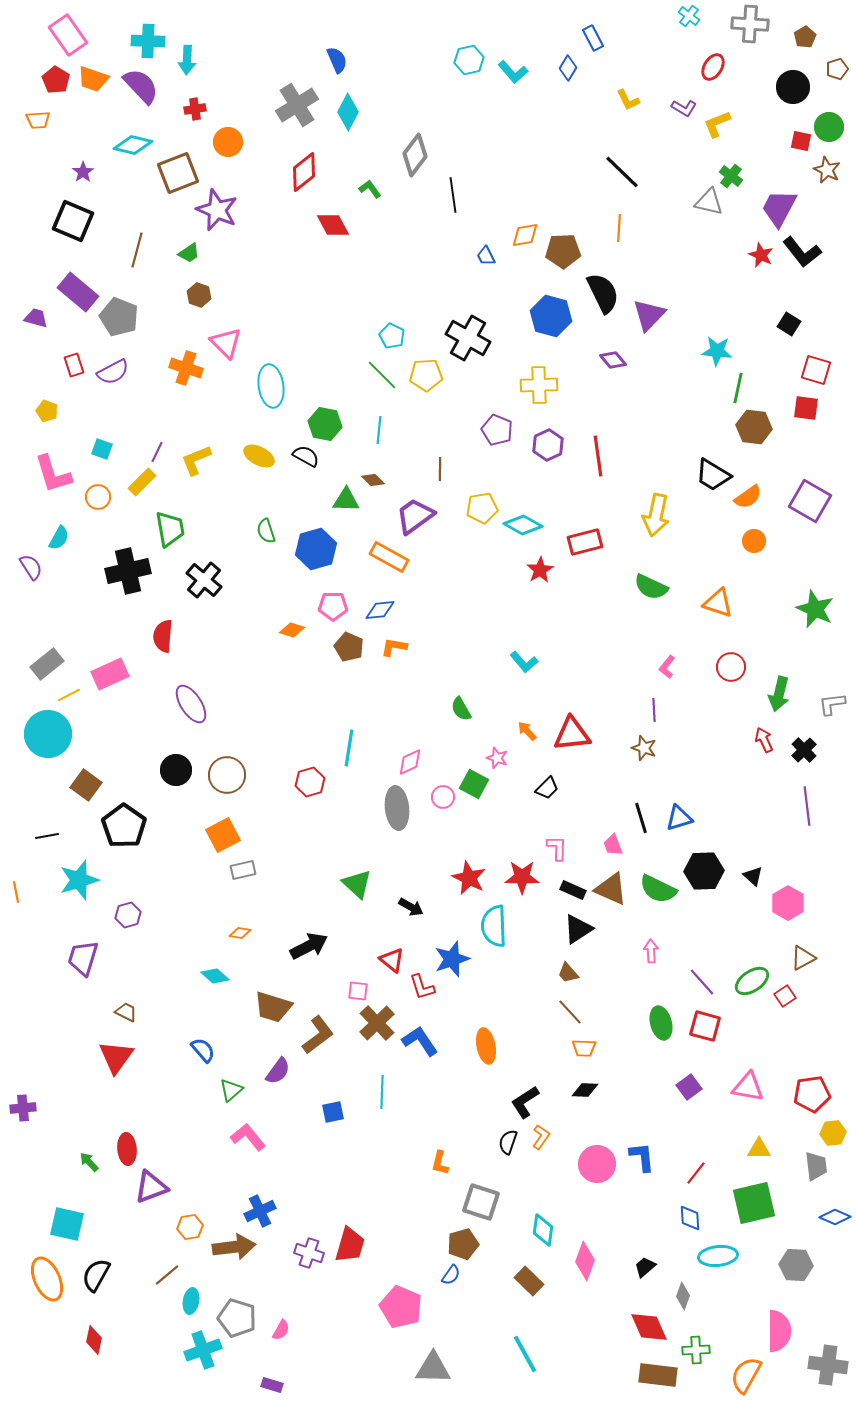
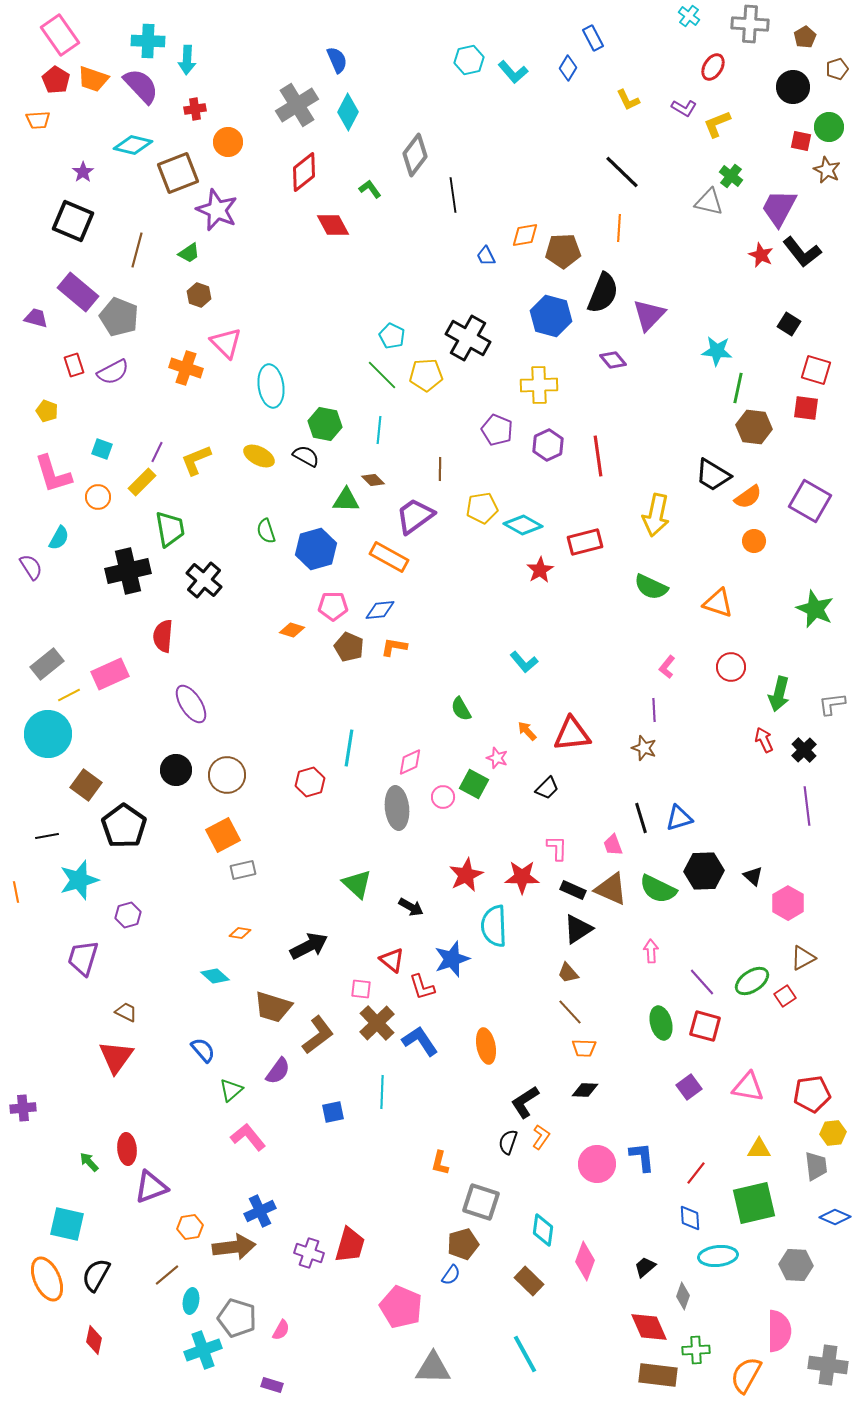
pink rectangle at (68, 35): moved 8 px left
black semicircle at (603, 293): rotated 48 degrees clockwise
red star at (469, 878): moved 3 px left, 3 px up; rotated 20 degrees clockwise
pink square at (358, 991): moved 3 px right, 2 px up
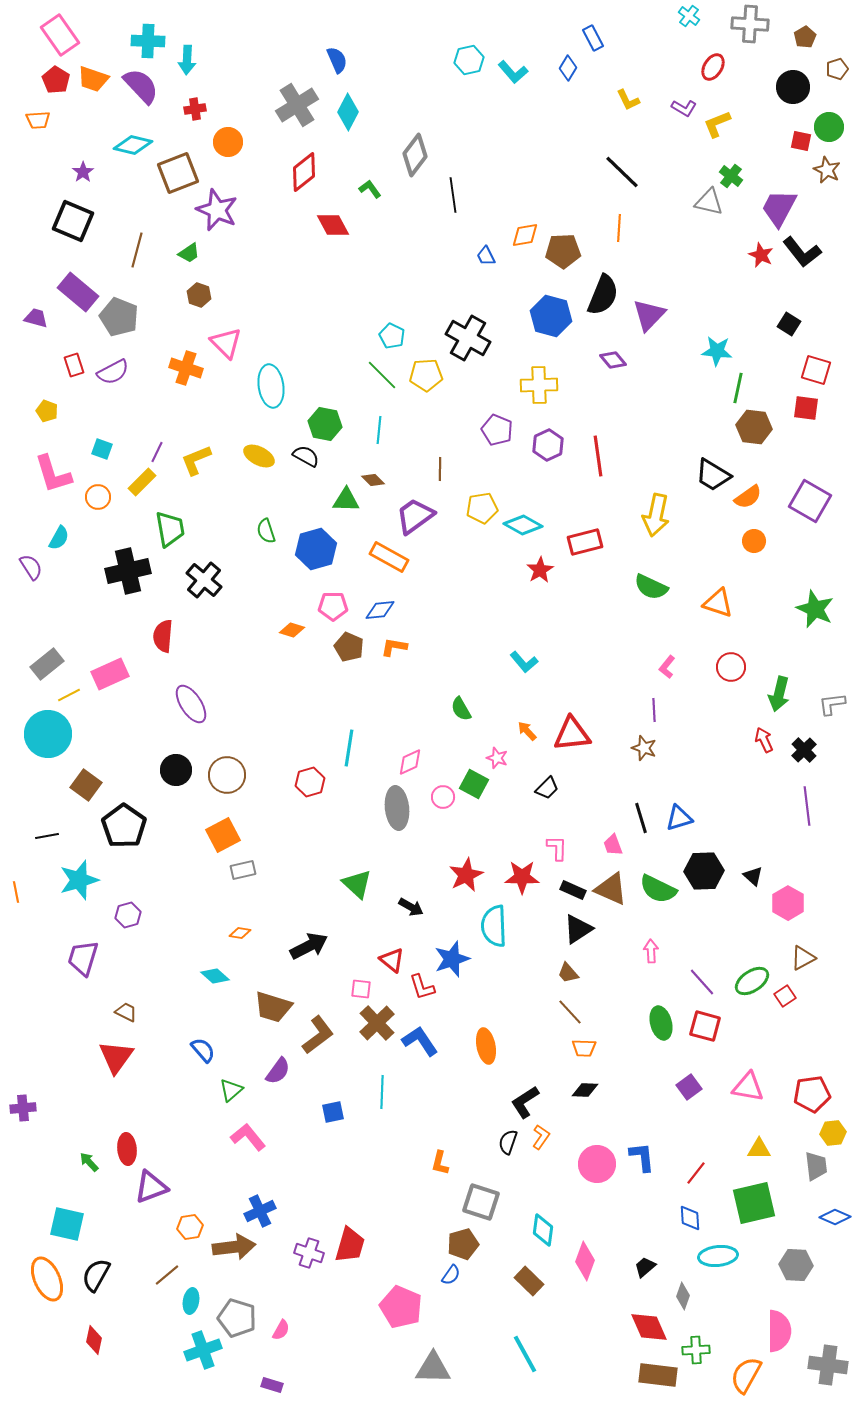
black semicircle at (603, 293): moved 2 px down
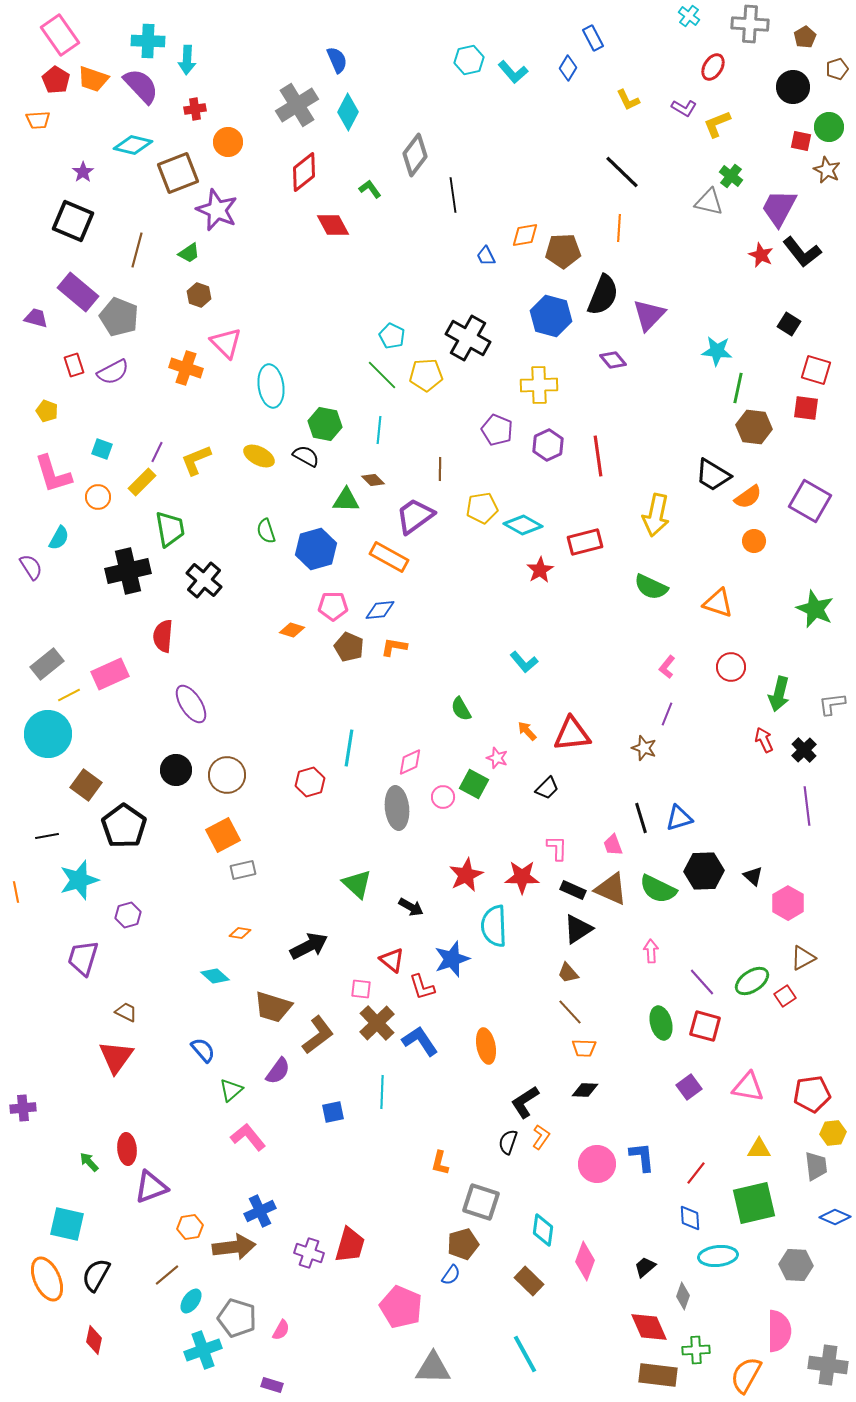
purple line at (654, 710): moved 13 px right, 4 px down; rotated 25 degrees clockwise
cyan ellipse at (191, 1301): rotated 25 degrees clockwise
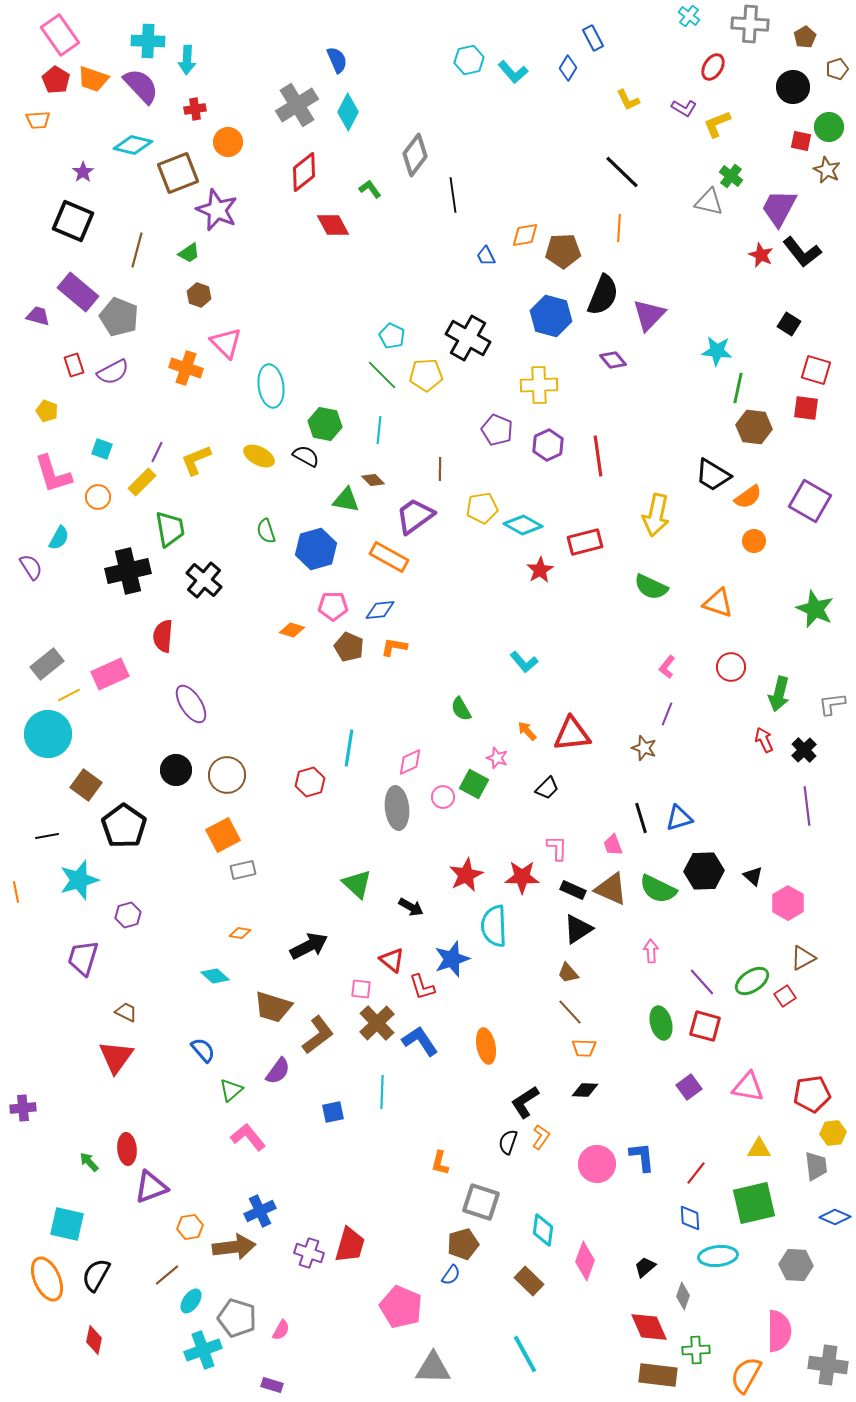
purple trapezoid at (36, 318): moved 2 px right, 2 px up
green triangle at (346, 500): rotated 8 degrees clockwise
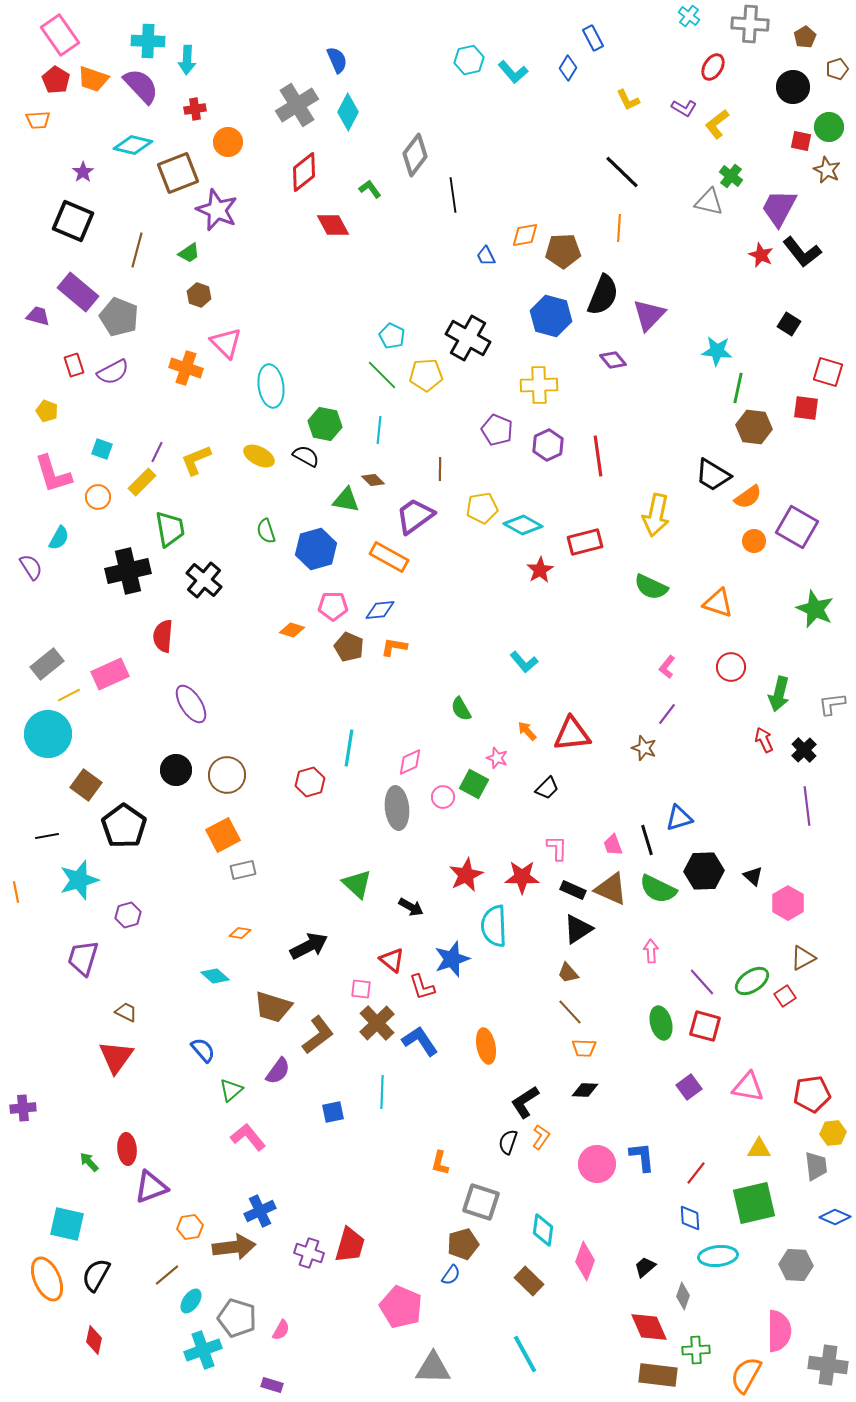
yellow L-shape at (717, 124): rotated 16 degrees counterclockwise
red square at (816, 370): moved 12 px right, 2 px down
purple square at (810, 501): moved 13 px left, 26 px down
purple line at (667, 714): rotated 15 degrees clockwise
black line at (641, 818): moved 6 px right, 22 px down
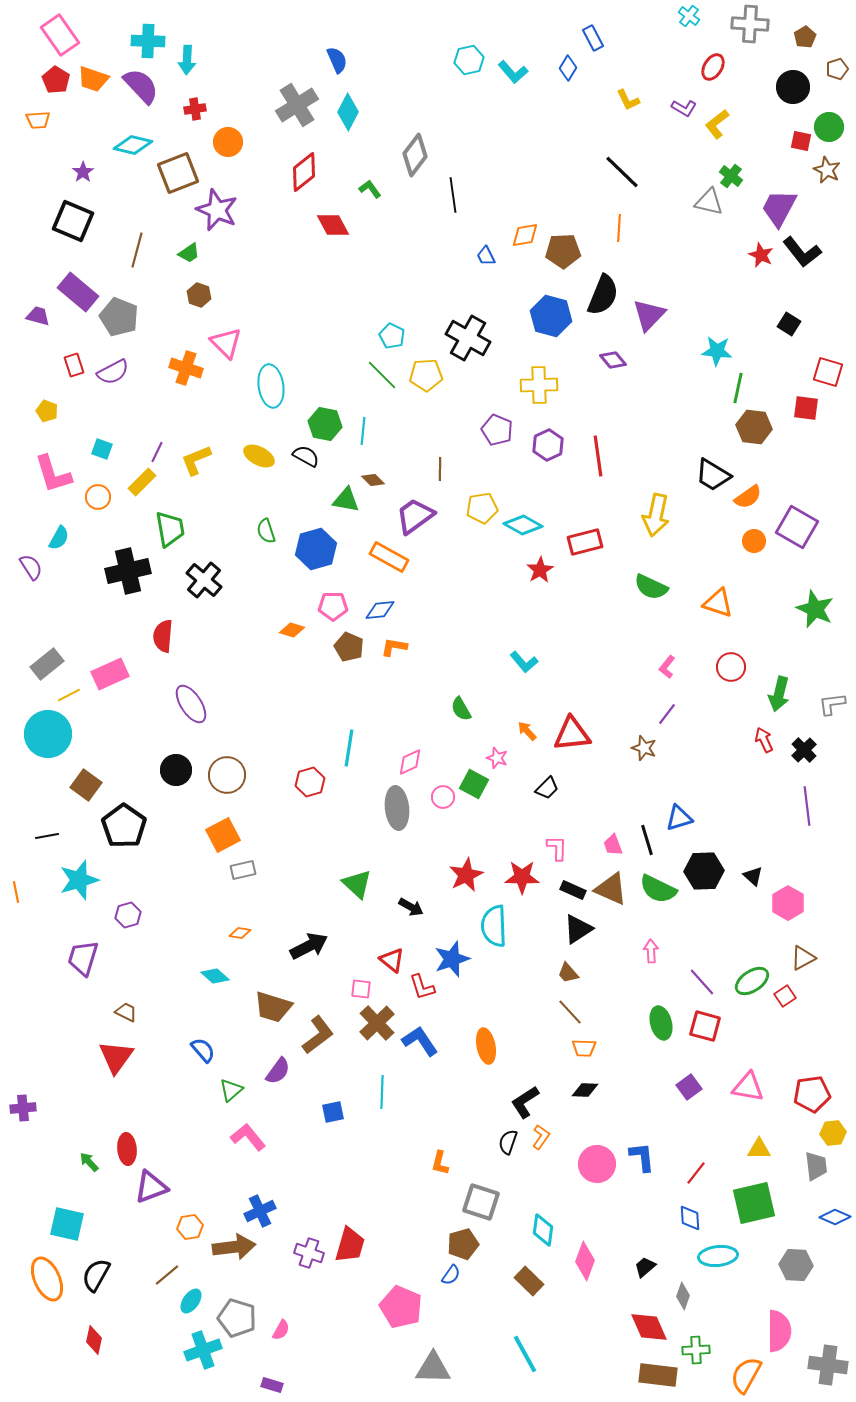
cyan line at (379, 430): moved 16 px left, 1 px down
